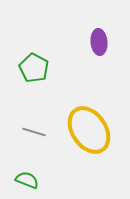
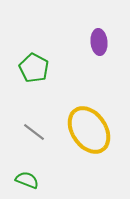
gray line: rotated 20 degrees clockwise
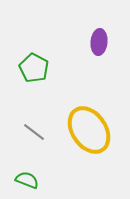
purple ellipse: rotated 10 degrees clockwise
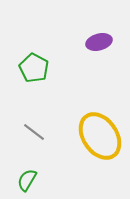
purple ellipse: rotated 70 degrees clockwise
yellow ellipse: moved 11 px right, 6 px down
green semicircle: rotated 80 degrees counterclockwise
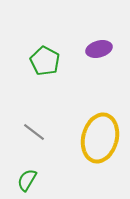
purple ellipse: moved 7 px down
green pentagon: moved 11 px right, 7 px up
yellow ellipse: moved 2 px down; rotated 48 degrees clockwise
